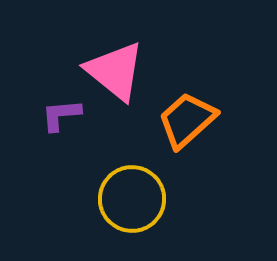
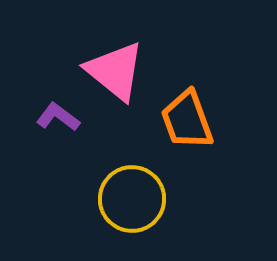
purple L-shape: moved 3 px left, 2 px down; rotated 42 degrees clockwise
orange trapezoid: rotated 68 degrees counterclockwise
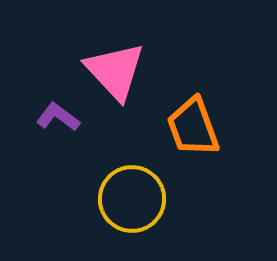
pink triangle: rotated 8 degrees clockwise
orange trapezoid: moved 6 px right, 7 px down
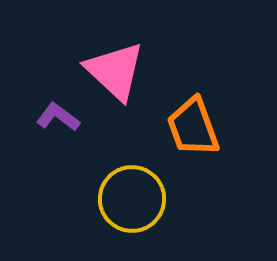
pink triangle: rotated 4 degrees counterclockwise
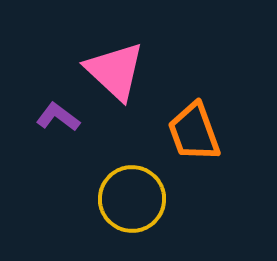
orange trapezoid: moved 1 px right, 5 px down
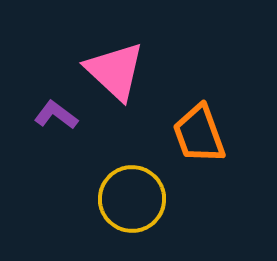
purple L-shape: moved 2 px left, 2 px up
orange trapezoid: moved 5 px right, 2 px down
